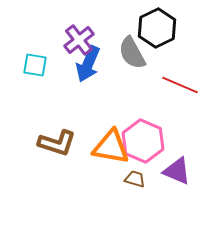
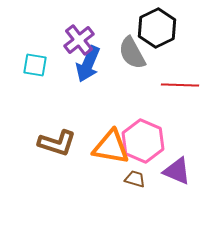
red line: rotated 21 degrees counterclockwise
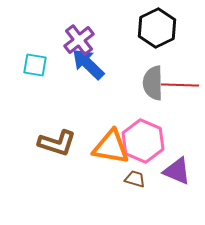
gray semicircle: moved 21 px right, 30 px down; rotated 28 degrees clockwise
blue arrow: rotated 111 degrees clockwise
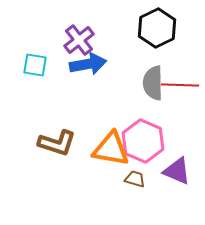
blue arrow: rotated 126 degrees clockwise
orange triangle: moved 2 px down
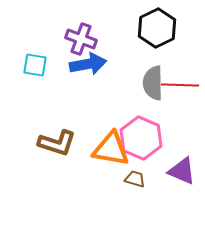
purple cross: moved 2 px right, 1 px up; rotated 32 degrees counterclockwise
pink hexagon: moved 2 px left, 3 px up
purple triangle: moved 5 px right
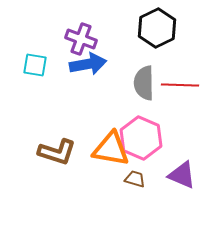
gray semicircle: moved 9 px left
brown L-shape: moved 9 px down
purple triangle: moved 4 px down
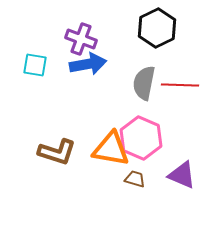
gray semicircle: rotated 12 degrees clockwise
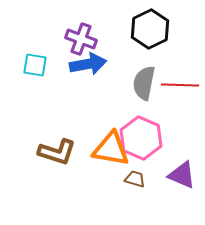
black hexagon: moved 7 px left, 1 px down
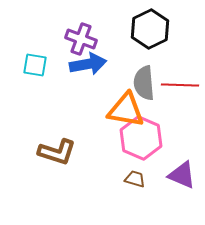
gray semicircle: rotated 16 degrees counterclockwise
orange triangle: moved 15 px right, 39 px up
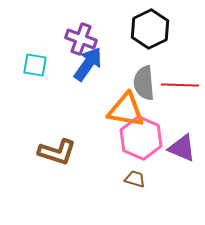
blue arrow: rotated 45 degrees counterclockwise
purple triangle: moved 27 px up
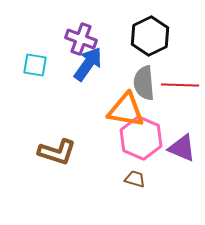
black hexagon: moved 7 px down
